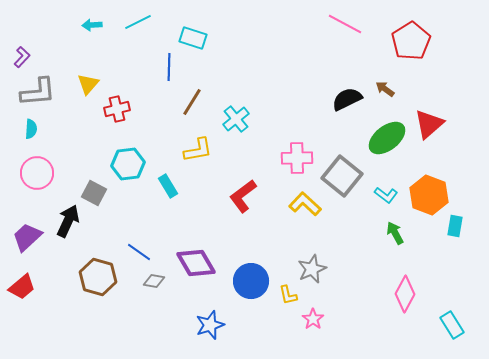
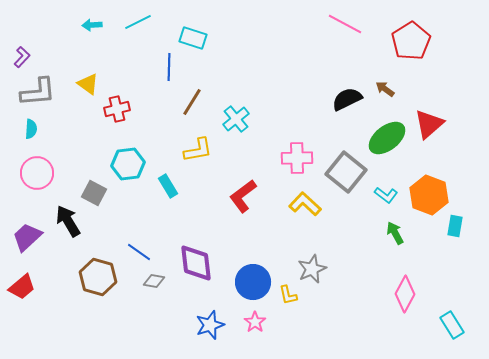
yellow triangle at (88, 84): rotated 35 degrees counterclockwise
gray square at (342, 176): moved 4 px right, 4 px up
black arrow at (68, 221): rotated 56 degrees counterclockwise
purple diamond at (196, 263): rotated 24 degrees clockwise
blue circle at (251, 281): moved 2 px right, 1 px down
pink star at (313, 319): moved 58 px left, 3 px down
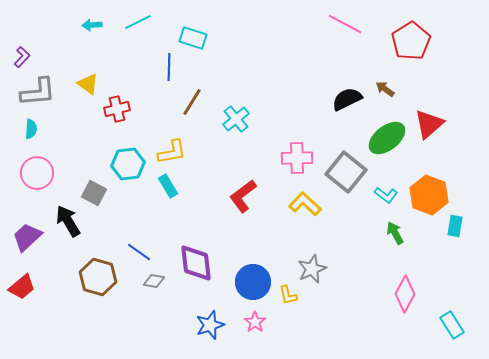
yellow L-shape at (198, 150): moved 26 px left, 2 px down
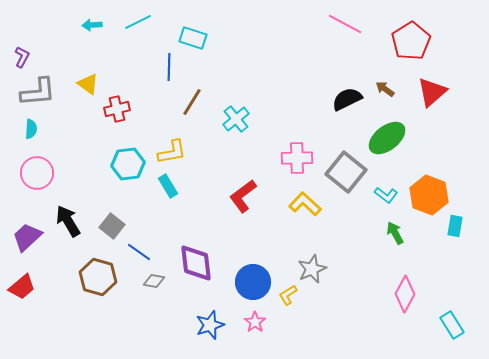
purple L-shape at (22, 57): rotated 15 degrees counterclockwise
red triangle at (429, 124): moved 3 px right, 32 px up
gray square at (94, 193): moved 18 px right, 33 px down; rotated 10 degrees clockwise
yellow L-shape at (288, 295): rotated 70 degrees clockwise
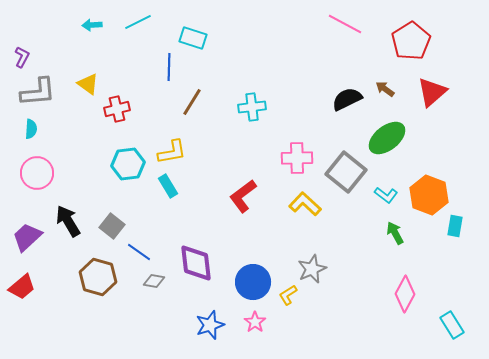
cyan cross at (236, 119): moved 16 px right, 12 px up; rotated 32 degrees clockwise
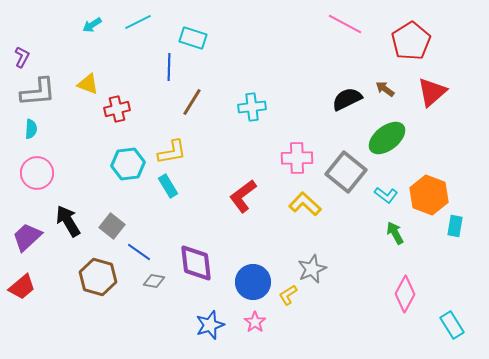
cyan arrow at (92, 25): rotated 30 degrees counterclockwise
yellow triangle at (88, 84): rotated 15 degrees counterclockwise
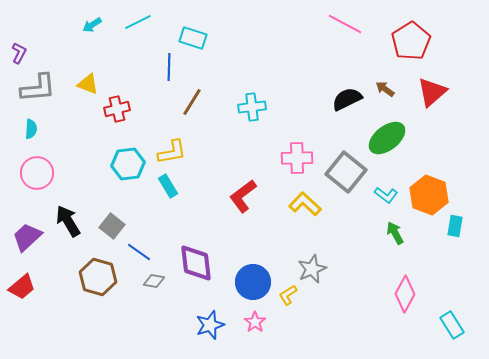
purple L-shape at (22, 57): moved 3 px left, 4 px up
gray L-shape at (38, 92): moved 4 px up
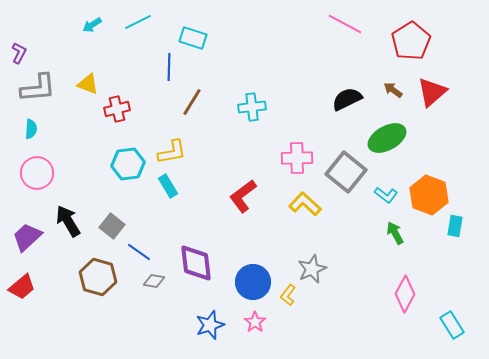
brown arrow at (385, 89): moved 8 px right, 1 px down
green ellipse at (387, 138): rotated 9 degrees clockwise
yellow L-shape at (288, 295): rotated 20 degrees counterclockwise
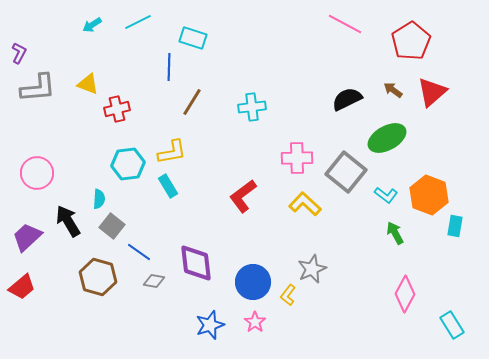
cyan semicircle at (31, 129): moved 68 px right, 70 px down
